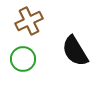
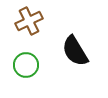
green circle: moved 3 px right, 6 px down
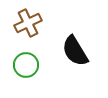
brown cross: moved 1 px left, 2 px down
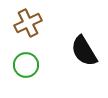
black semicircle: moved 9 px right
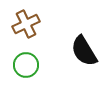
brown cross: moved 2 px left, 1 px down
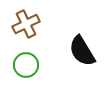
black semicircle: moved 2 px left
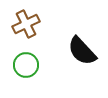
black semicircle: rotated 12 degrees counterclockwise
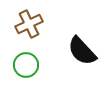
brown cross: moved 3 px right
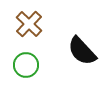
brown cross: rotated 20 degrees counterclockwise
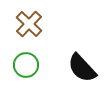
black semicircle: moved 17 px down
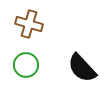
brown cross: rotated 28 degrees counterclockwise
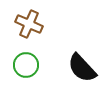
brown cross: rotated 8 degrees clockwise
